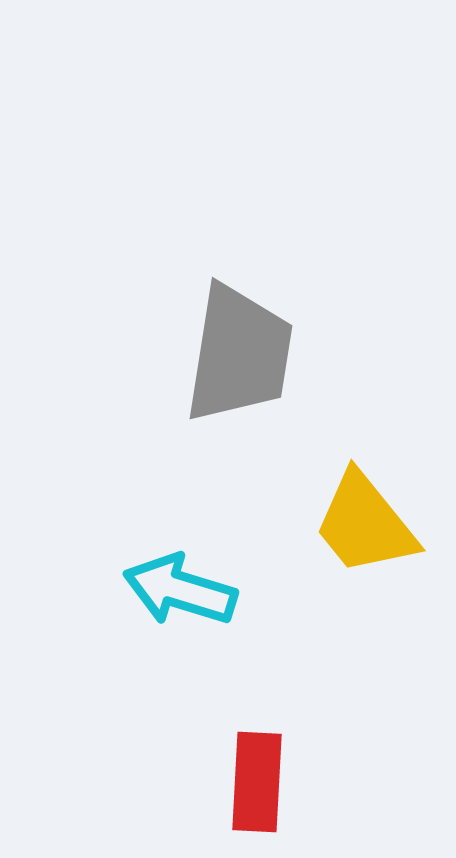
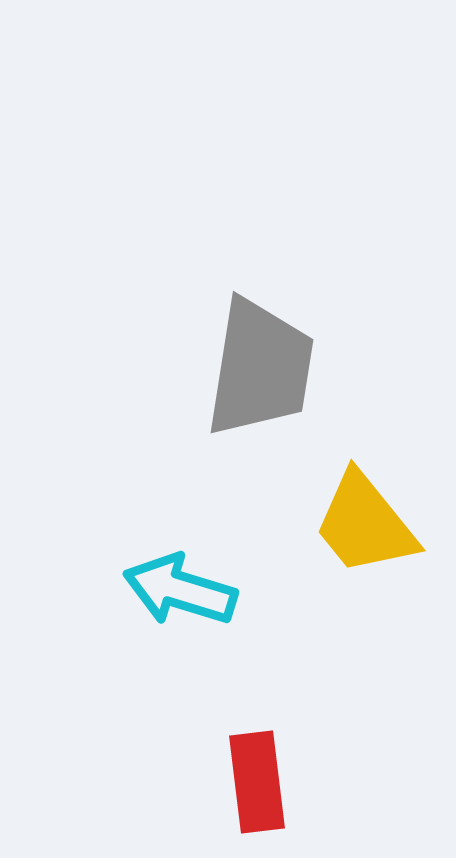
gray trapezoid: moved 21 px right, 14 px down
red rectangle: rotated 10 degrees counterclockwise
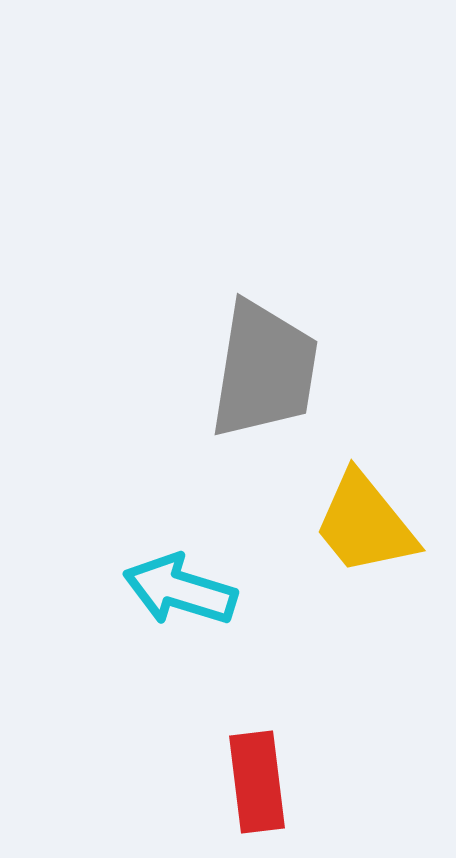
gray trapezoid: moved 4 px right, 2 px down
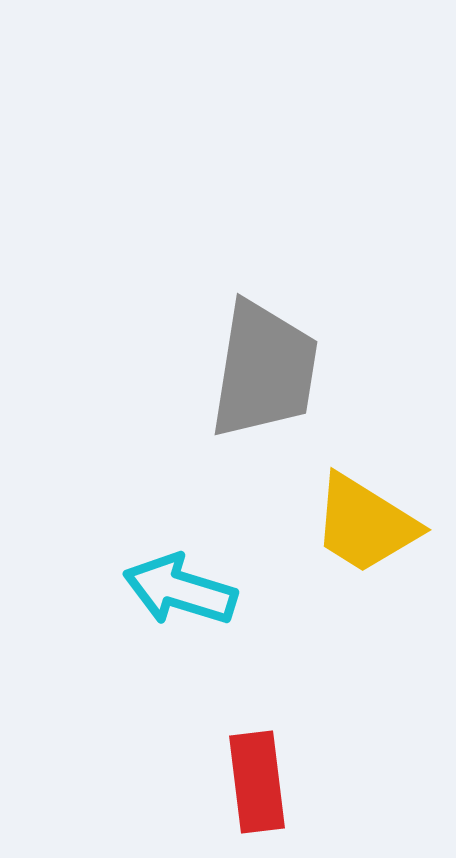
yellow trapezoid: rotated 19 degrees counterclockwise
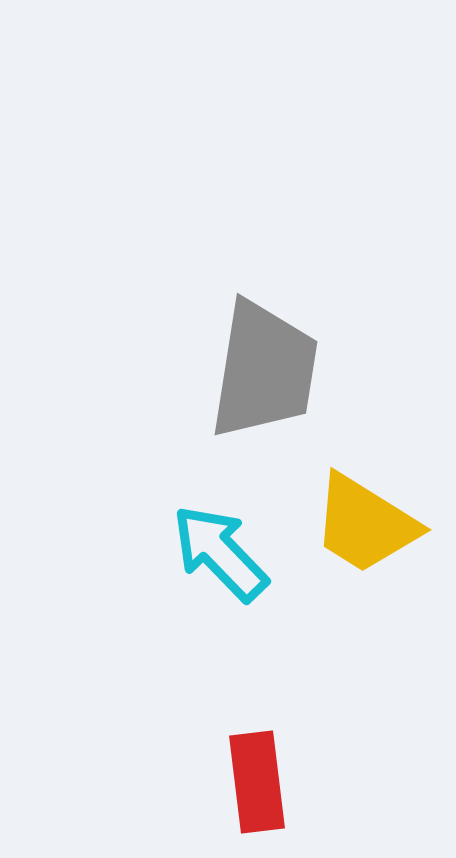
cyan arrow: moved 40 px right, 37 px up; rotated 29 degrees clockwise
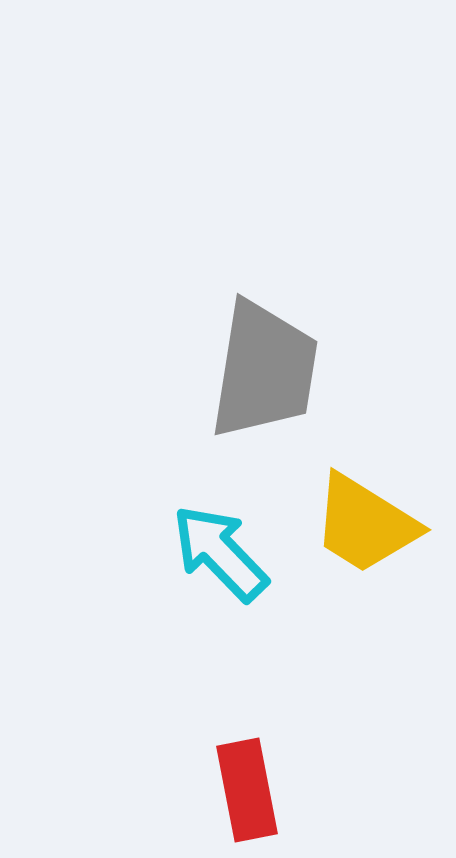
red rectangle: moved 10 px left, 8 px down; rotated 4 degrees counterclockwise
